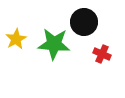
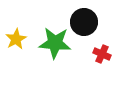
green star: moved 1 px right, 1 px up
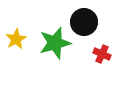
green star: rotated 20 degrees counterclockwise
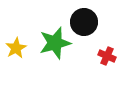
yellow star: moved 9 px down
red cross: moved 5 px right, 2 px down
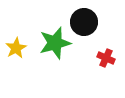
red cross: moved 1 px left, 2 px down
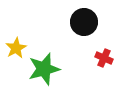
green star: moved 11 px left, 26 px down
red cross: moved 2 px left
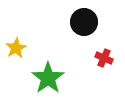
green star: moved 4 px right, 9 px down; rotated 20 degrees counterclockwise
